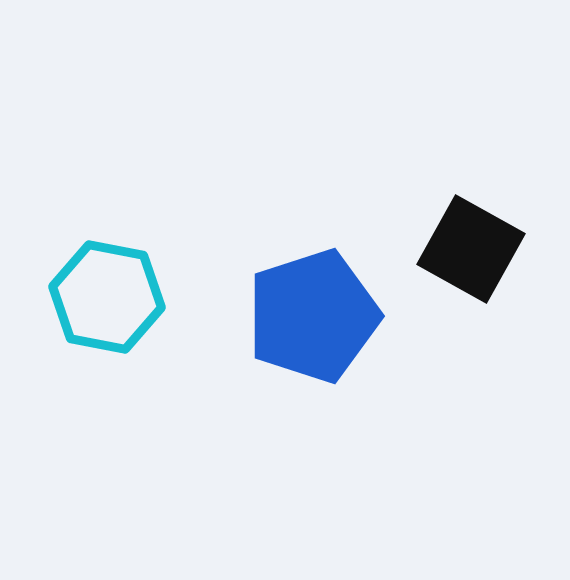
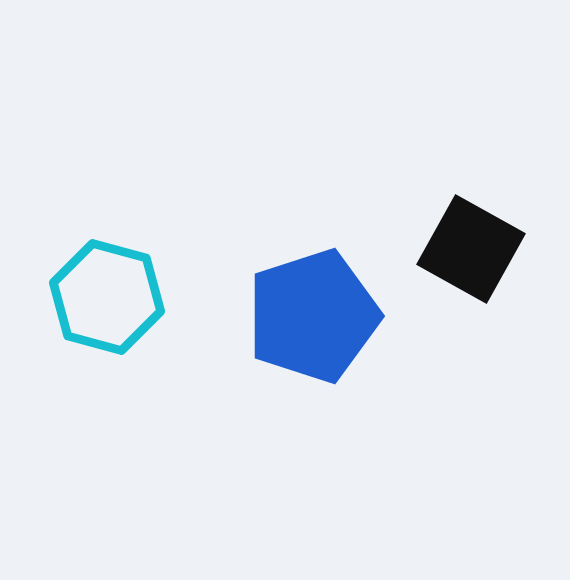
cyan hexagon: rotated 4 degrees clockwise
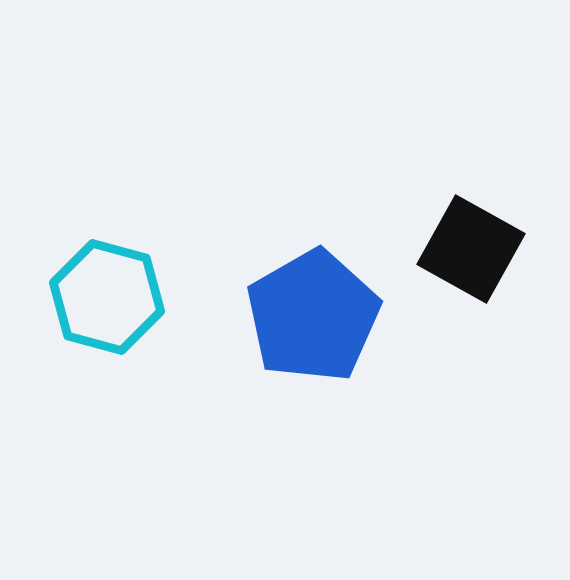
blue pentagon: rotated 12 degrees counterclockwise
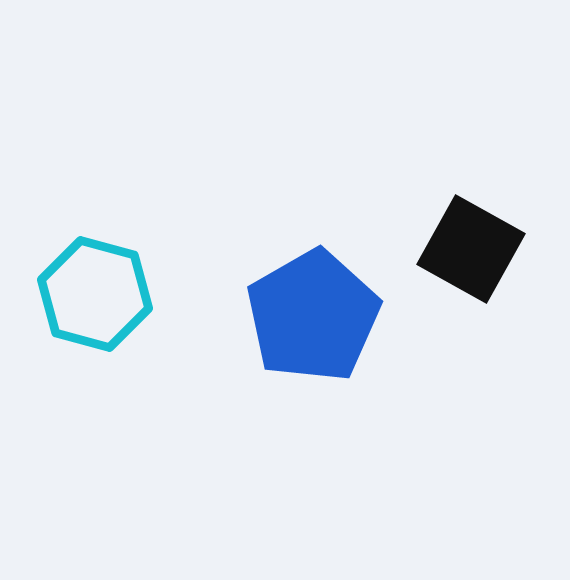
cyan hexagon: moved 12 px left, 3 px up
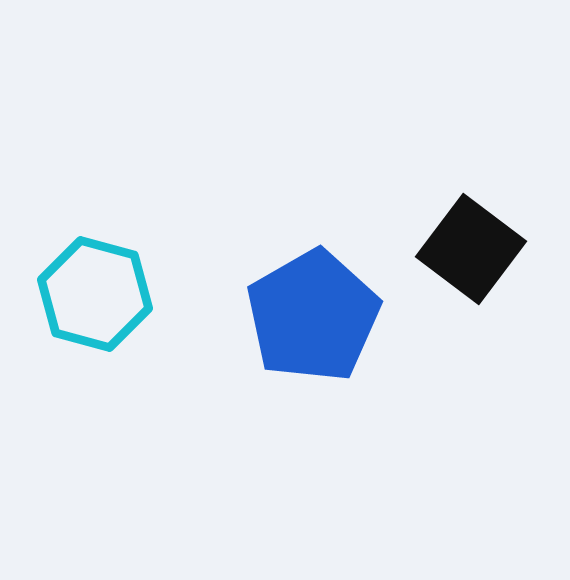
black square: rotated 8 degrees clockwise
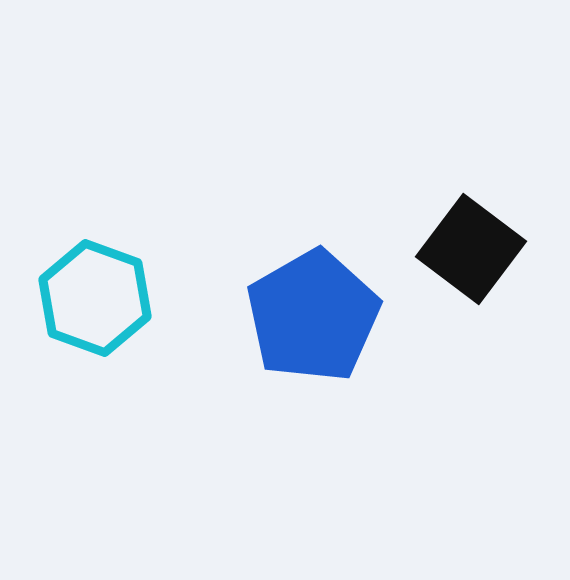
cyan hexagon: moved 4 px down; rotated 5 degrees clockwise
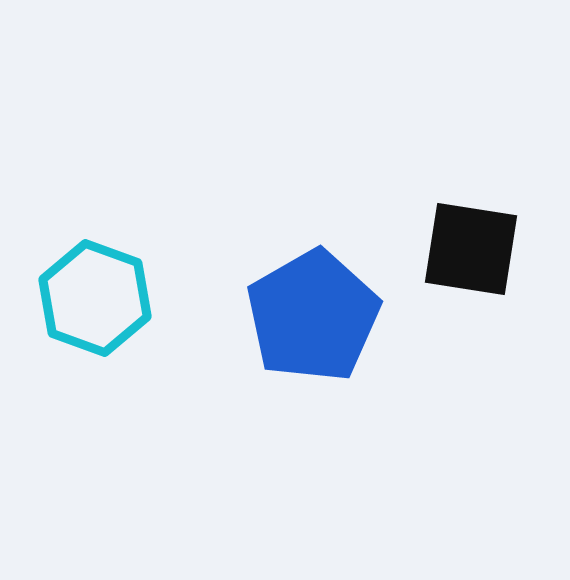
black square: rotated 28 degrees counterclockwise
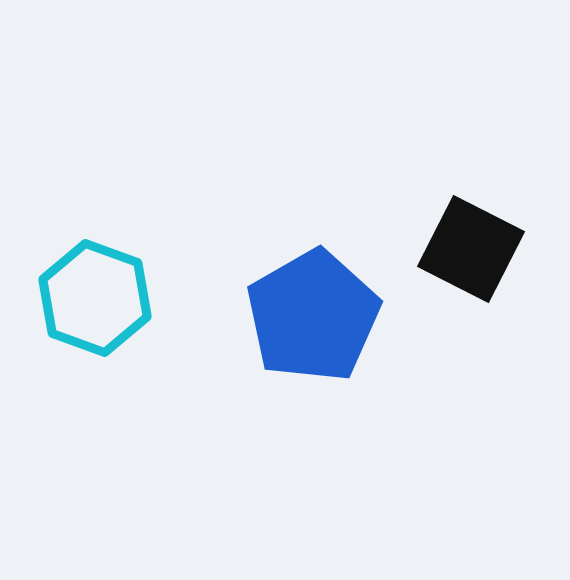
black square: rotated 18 degrees clockwise
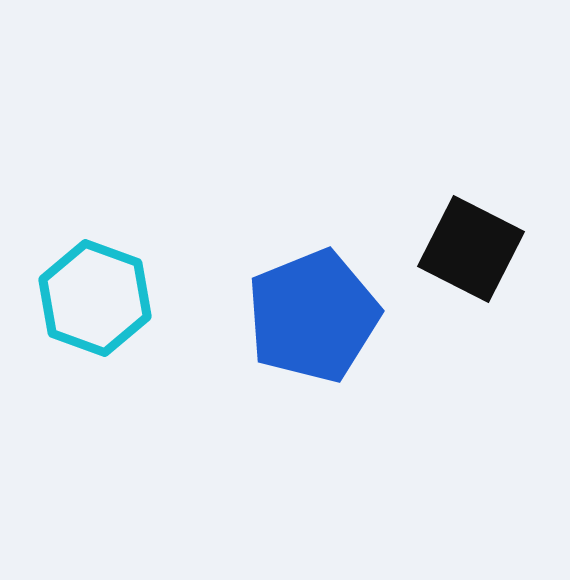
blue pentagon: rotated 8 degrees clockwise
